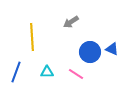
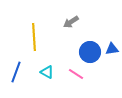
yellow line: moved 2 px right
blue triangle: rotated 32 degrees counterclockwise
cyan triangle: rotated 32 degrees clockwise
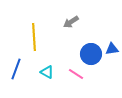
blue circle: moved 1 px right, 2 px down
blue line: moved 3 px up
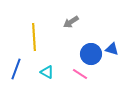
blue triangle: rotated 24 degrees clockwise
pink line: moved 4 px right
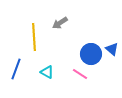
gray arrow: moved 11 px left, 1 px down
blue triangle: rotated 24 degrees clockwise
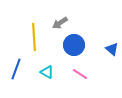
blue circle: moved 17 px left, 9 px up
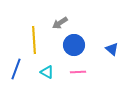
yellow line: moved 3 px down
pink line: moved 2 px left, 2 px up; rotated 35 degrees counterclockwise
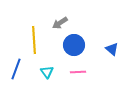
cyan triangle: rotated 24 degrees clockwise
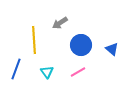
blue circle: moved 7 px right
pink line: rotated 28 degrees counterclockwise
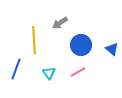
cyan triangle: moved 2 px right, 1 px down
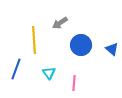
pink line: moved 4 px left, 11 px down; rotated 56 degrees counterclockwise
